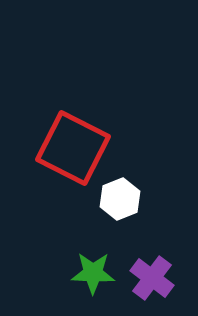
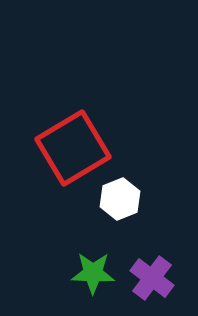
red square: rotated 32 degrees clockwise
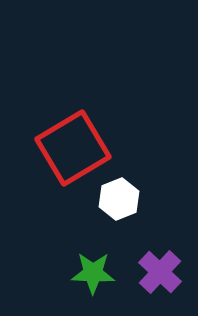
white hexagon: moved 1 px left
purple cross: moved 8 px right, 6 px up; rotated 6 degrees clockwise
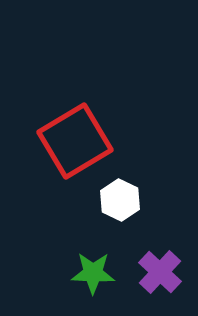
red square: moved 2 px right, 7 px up
white hexagon: moved 1 px right, 1 px down; rotated 12 degrees counterclockwise
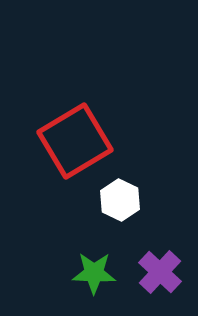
green star: moved 1 px right
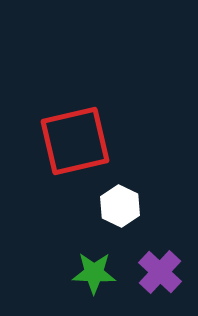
red square: rotated 18 degrees clockwise
white hexagon: moved 6 px down
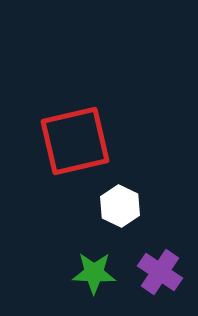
purple cross: rotated 9 degrees counterclockwise
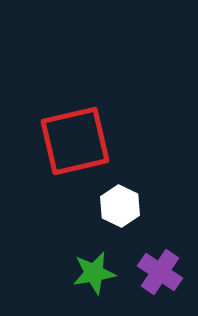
green star: rotated 12 degrees counterclockwise
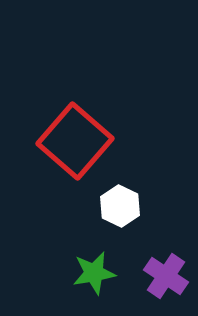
red square: rotated 36 degrees counterclockwise
purple cross: moved 6 px right, 4 px down
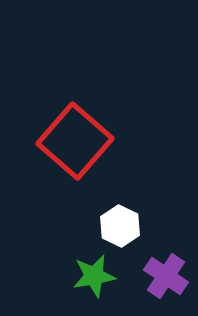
white hexagon: moved 20 px down
green star: moved 3 px down
